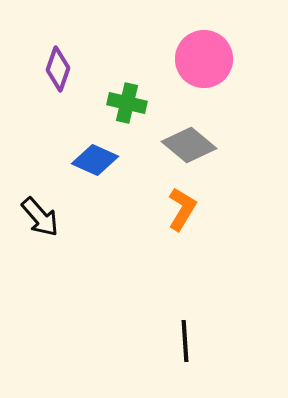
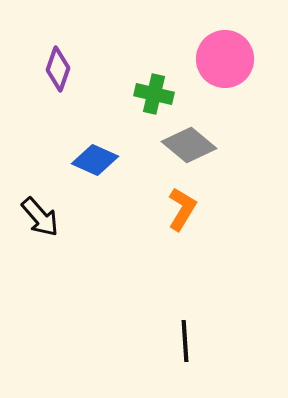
pink circle: moved 21 px right
green cross: moved 27 px right, 9 px up
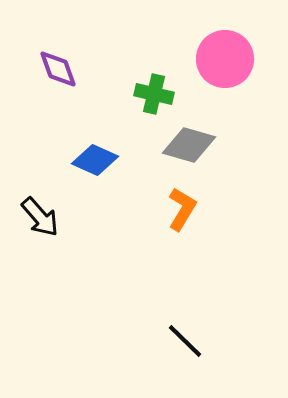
purple diamond: rotated 39 degrees counterclockwise
gray diamond: rotated 24 degrees counterclockwise
black line: rotated 42 degrees counterclockwise
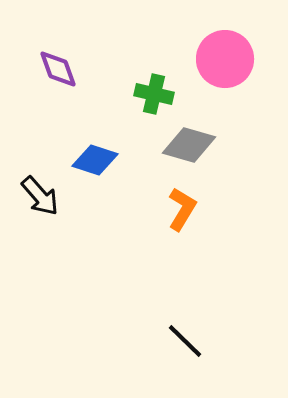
blue diamond: rotated 6 degrees counterclockwise
black arrow: moved 21 px up
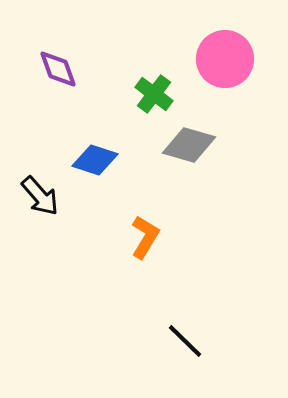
green cross: rotated 24 degrees clockwise
orange L-shape: moved 37 px left, 28 px down
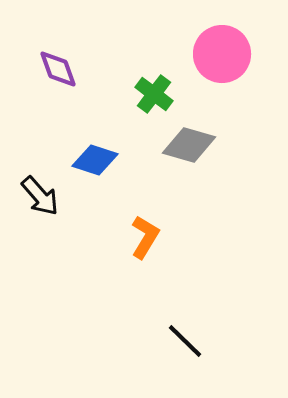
pink circle: moved 3 px left, 5 px up
